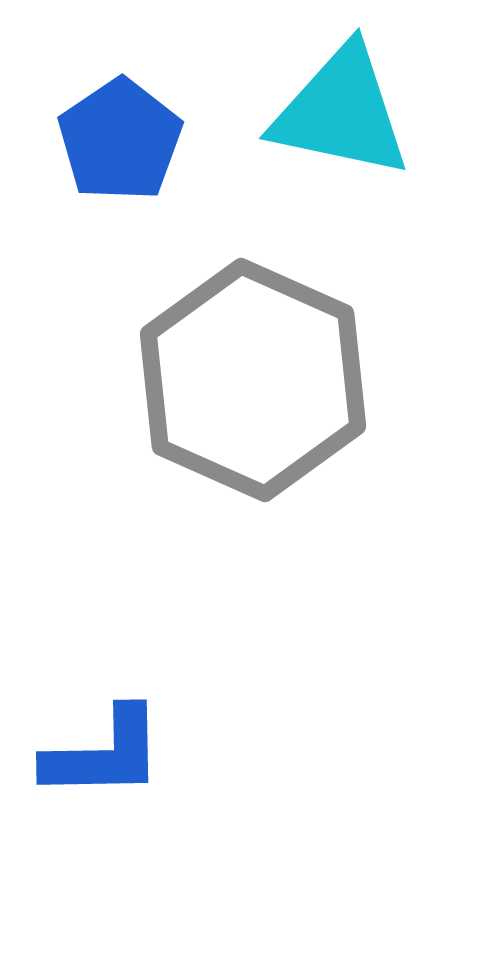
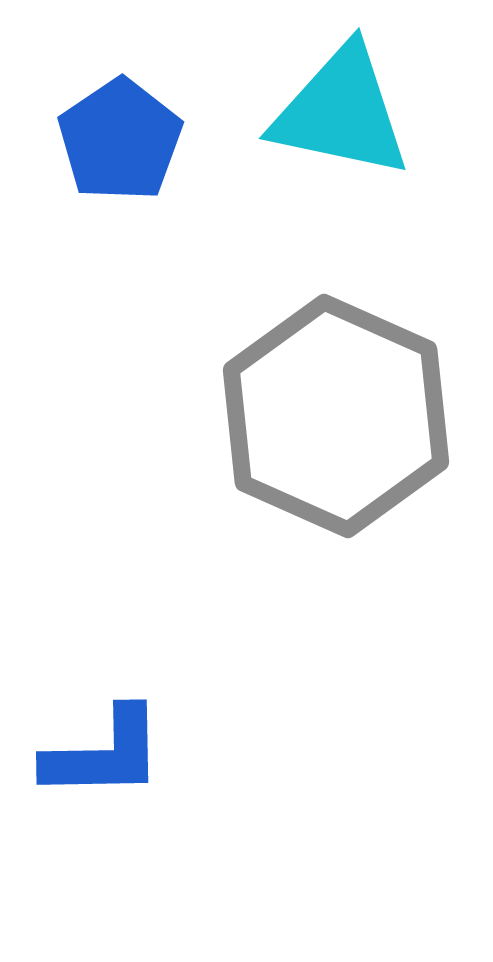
gray hexagon: moved 83 px right, 36 px down
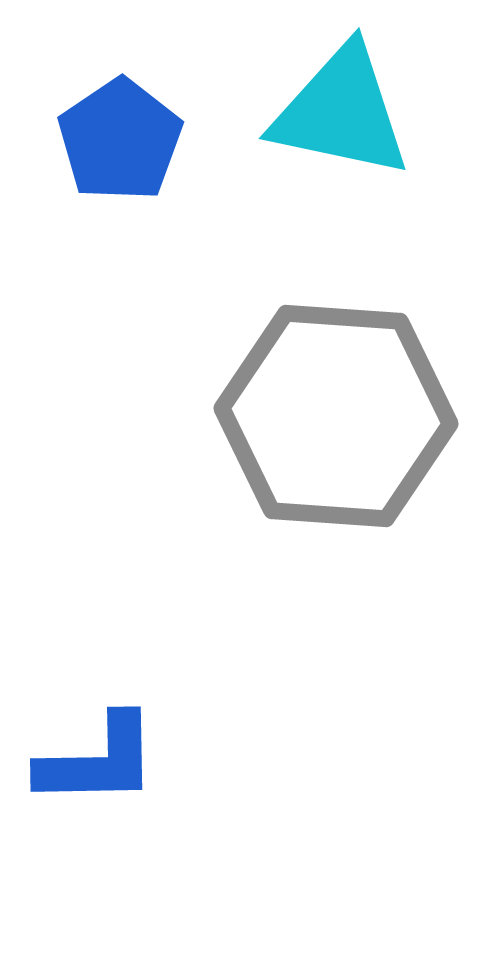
gray hexagon: rotated 20 degrees counterclockwise
blue L-shape: moved 6 px left, 7 px down
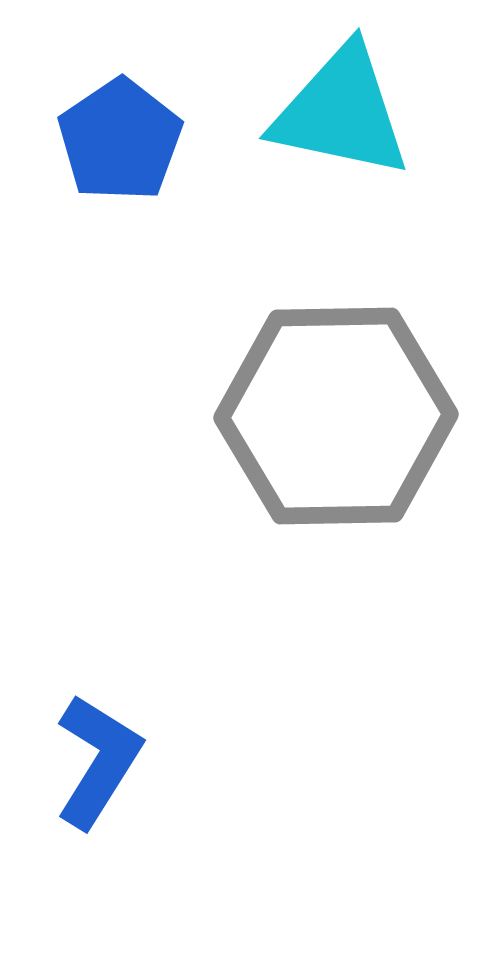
gray hexagon: rotated 5 degrees counterclockwise
blue L-shape: rotated 57 degrees counterclockwise
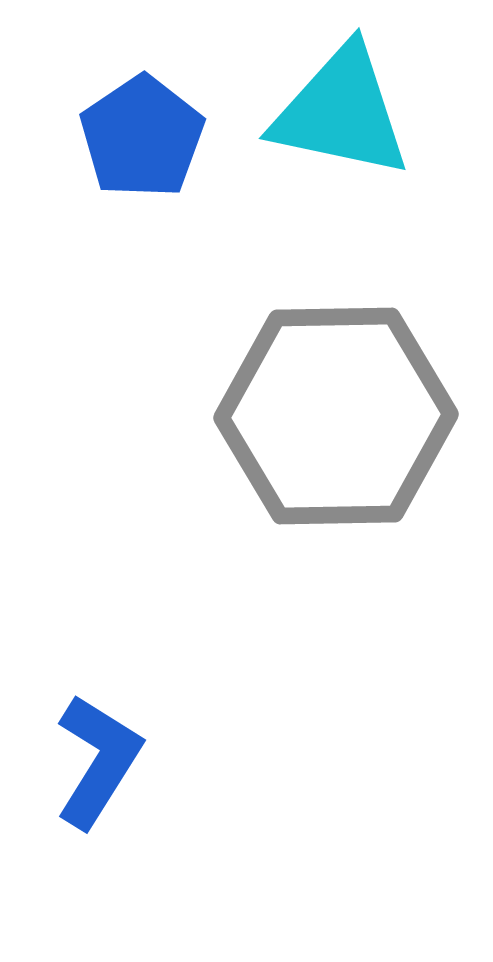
blue pentagon: moved 22 px right, 3 px up
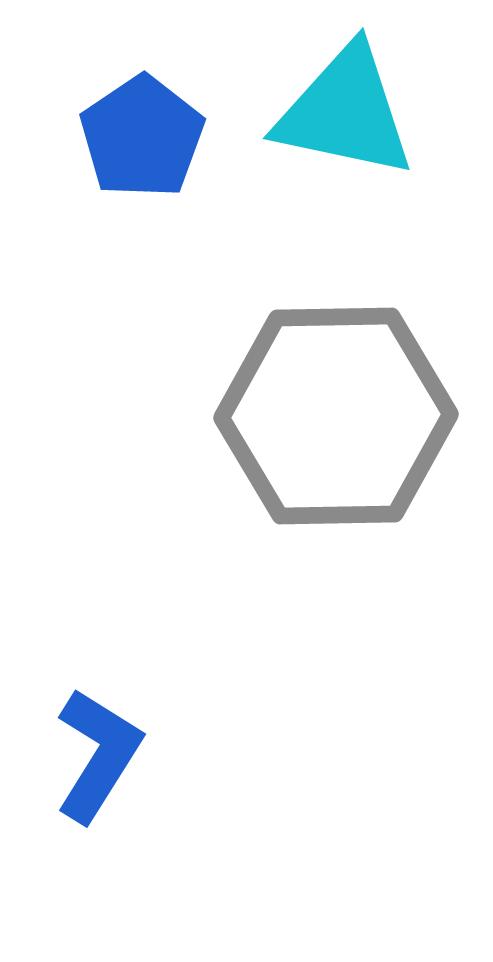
cyan triangle: moved 4 px right
blue L-shape: moved 6 px up
